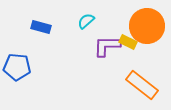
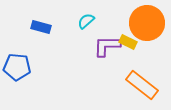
orange circle: moved 3 px up
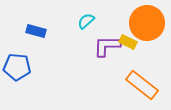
blue rectangle: moved 5 px left, 4 px down
